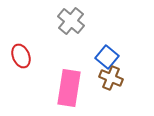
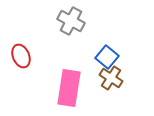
gray cross: rotated 12 degrees counterclockwise
brown cross: rotated 10 degrees clockwise
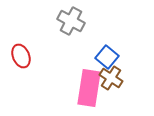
pink rectangle: moved 20 px right
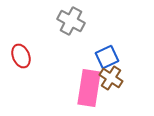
blue square: rotated 25 degrees clockwise
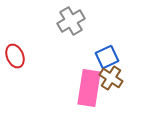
gray cross: rotated 32 degrees clockwise
red ellipse: moved 6 px left
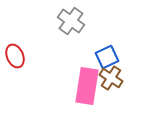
gray cross: rotated 24 degrees counterclockwise
pink rectangle: moved 2 px left, 2 px up
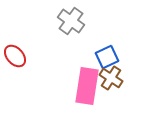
red ellipse: rotated 20 degrees counterclockwise
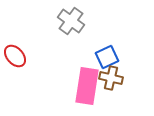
brown cross: rotated 20 degrees counterclockwise
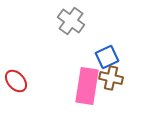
red ellipse: moved 1 px right, 25 px down
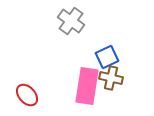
red ellipse: moved 11 px right, 14 px down
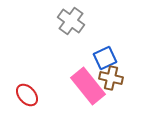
blue square: moved 2 px left, 1 px down
pink rectangle: moved 1 px right; rotated 48 degrees counterclockwise
